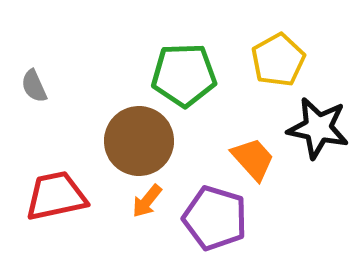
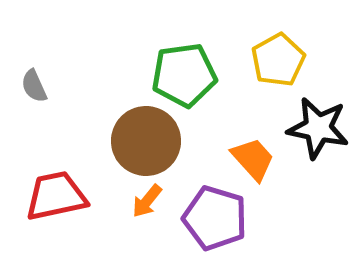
green pentagon: rotated 6 degrees counterclockwise
brown circle: moved 7 px right
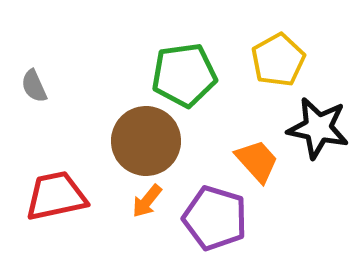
orange trapezoid: moved 4 px right, 2 px down
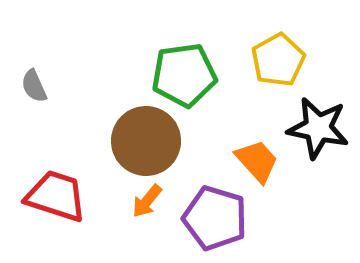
red trapezoid: rotated 30 degrees clockwise
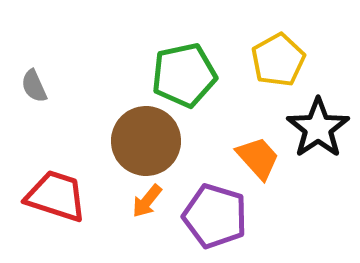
green pentagon: rotated 4 degrees counterclockwise
black star: rotated 26 degrees clockwise
orange trapezoid: moved 1 px right, 3 px up
purple pentagon: moved 2 px up
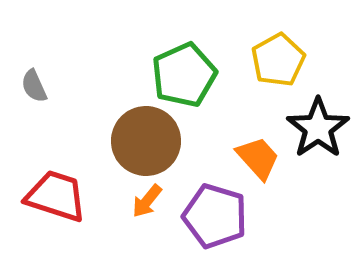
green pentagon: rotated 12 degrees counterclockwise
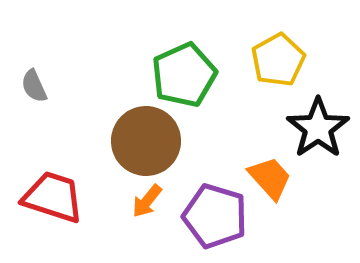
orange trapezoid: moved 12 px right, 20 px down
red trapezoid: moved 3 px left, 1 px down
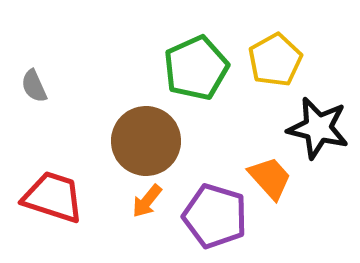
yellow pentagon: moved 3 px left
green pentagon: moved 12 px right, 7 px up
black star: rotated 24 degrees counterclockwise
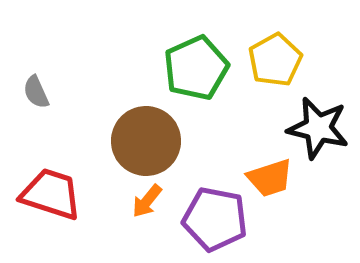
gray semicircle: moved 2 px right, 6 px down
orange trapezoid: rotated 114 degrees clockwise
red trapezoid: moved 2 px left, 3 px up
purple pentagon: moved 3 px down; rotated 6 degrees counterclockwise
